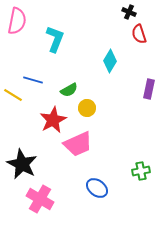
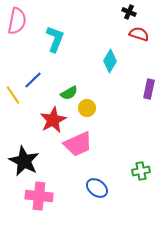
red semicircle: rotated 126 degrees clockwise
blue line: rotated 60 degrees counterclockwise
green semicircle: moved 3 px down
yellow line: rotated 24 degrees clockwise
black star: moved 2 px right, 3 px up
pink cross: moved 1 px left, 3 px up; rotated 24 degrees counterclockwise
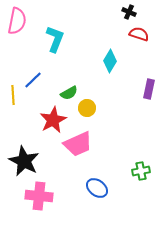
yellow line: rotated 30 degrees clockwise
